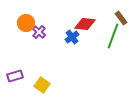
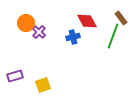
red diamond: moved 2 px right, 3 px up; rotated 55 degrees clockwise
blue cross: moved 1 px right; rotated 24 degrees clockwise
yellow square: moved 1 px right; rotated 35 degrees clockwise
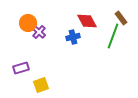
orange circle: moved 2 px right
purple rectangle: moved 6 px right, 8 px up
yellow square: moved 2 px left
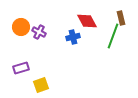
brown rectangle: rotated 24 degrees clockwise
orange circle: moved 7 px left, 4 px down
purple cross: rotated 16 degrees counterclockwise
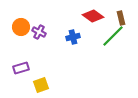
red diamond: moved 6 px right, 5 px up; rotated 25 degrees counterclockwise
green line: rotated 25 degrees clockwise
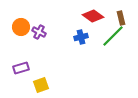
blue cross: moved 8 px right
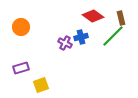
purple cross: moved 26 px right, 11 px down
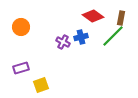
brown rectangle: rotated 24 degrees clockwise
purple cross: moved 2 px left, 1 px up
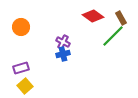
brown rectangle: rotated 40 degrees counterclockwise
blue cross: moved 18 px left, 17 px down
yellow square: moved 16 px left, 1 px down; rotated 21 degrees counterclockwise
